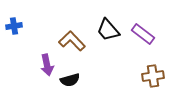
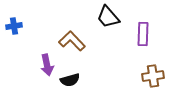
black trapezoid: moved 13 px up
purple rectangle: rotated 55 degrees clockwise
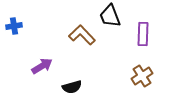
black trapezoid: moved 2 px right, 1 px up; rotated 20 degrees clockwise
brown L-shape: moved 10 px right, 6 px up
purple arrow: moved 5 px left, 1 px down; rotated 110 degrees counterclockwise
brown cross: moved 11 px left; rotated 25 degrees counterclockwise
black semicircle: moved 2 px right, 7 px down
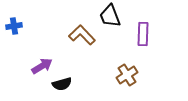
brown cross: moved 15 px left, 1 px up
black semicircle: moved 10 px left, 3 px up
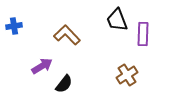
black trapezoid: moved 7 px right, 4 px down
brown L-shape: moved 15 px left
black semicircle: moved 2 px right; rotated 36 degrees counterclockwise
